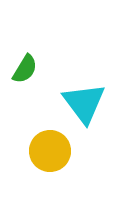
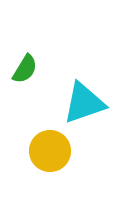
cyan triangle: rotated 48 degrees clockwise
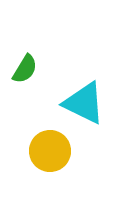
cyan triangle: rotated 45 degrees clockwise
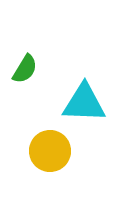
cyan triangle: rotated 24 degrees counterclockwise
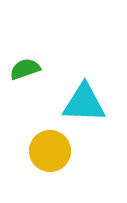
green semicircle: rotated 140 degrees counterclockwise
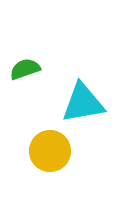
cyan triangle: moved 1 px left; rotated 12 degrees counterclockwise
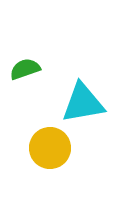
yellow circle: moved 3 px up
